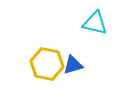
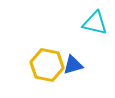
yellow hexagon: moved 1 px down
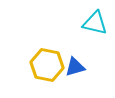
blue triangle: moved 2 px right, 2 px down
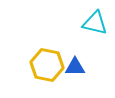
blue triangle: rotated 15 degrees clockwise
